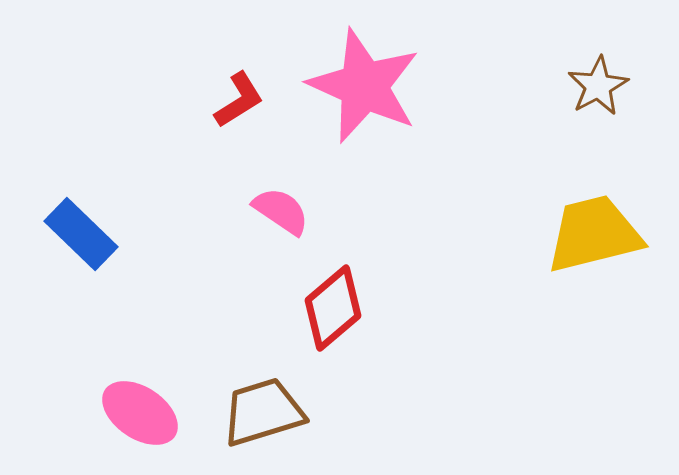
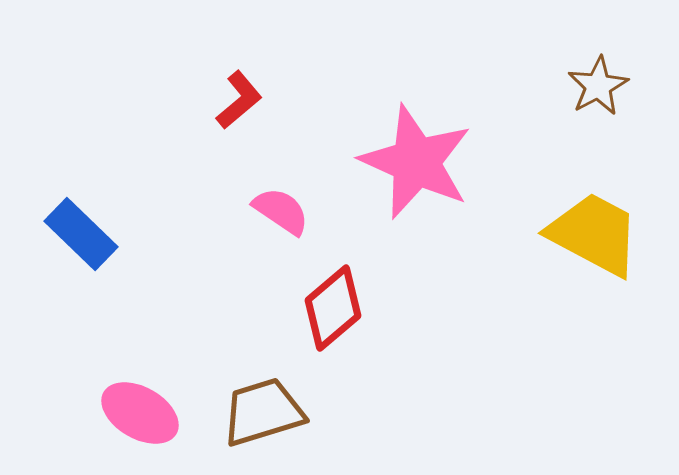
pink star: moved 52 px right, 76 px down
red L-shape: rotated 8 degrees counterclockwise
yellow trapezoid: rotated 42 degrees clockwise
pink ellipse: rotated 4 degrees counterclockwise
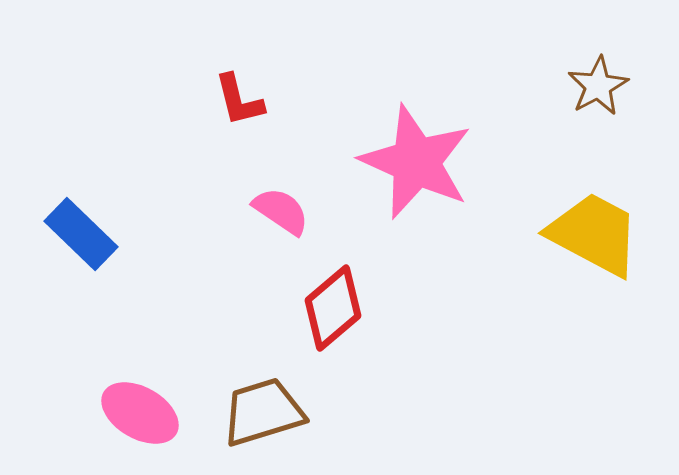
red L-shape: rotated 116 degrees clockwise
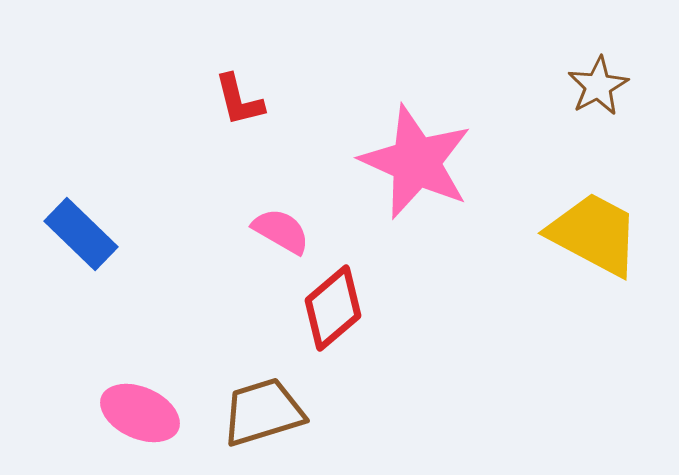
pink semicircle: moved 20 px down; rotated 4 degrees counterclockwise
pink ellipse: rotated 6 degrees counterclockwise
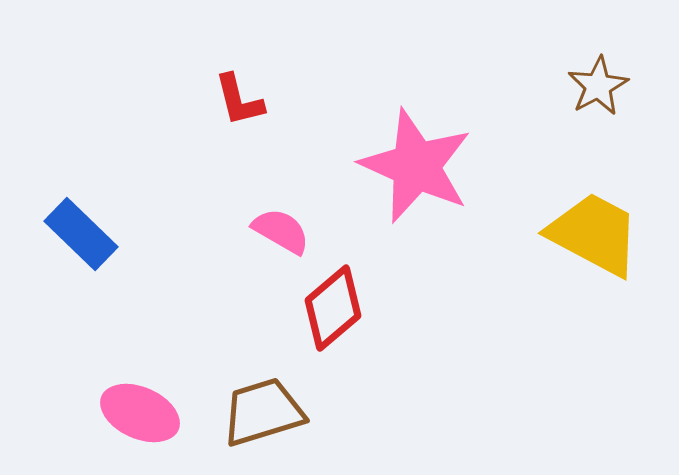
pink star: moved 4 px down
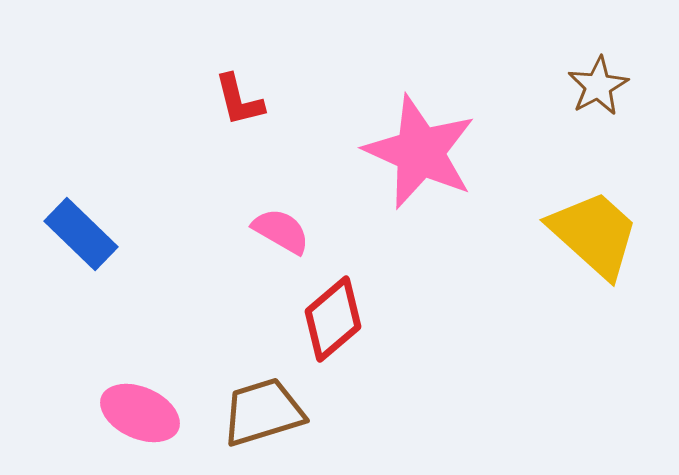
pink star: moved 4 px right, 14 px up
yellow trapezoid: rotated 14 degrees clockwise
red diamond: moved 11 px down
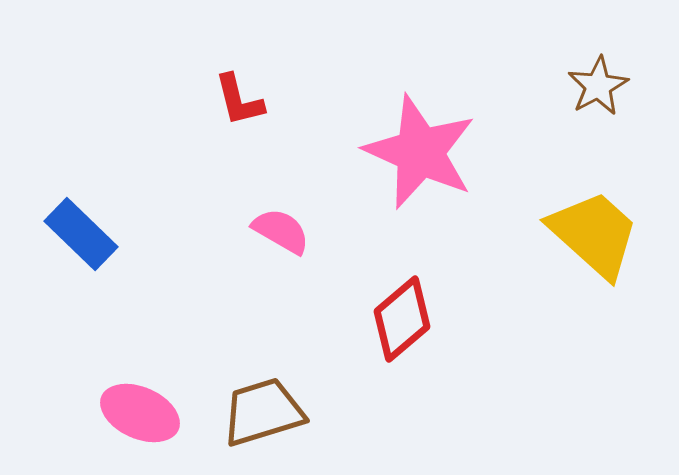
red diamond: moved 69 px right
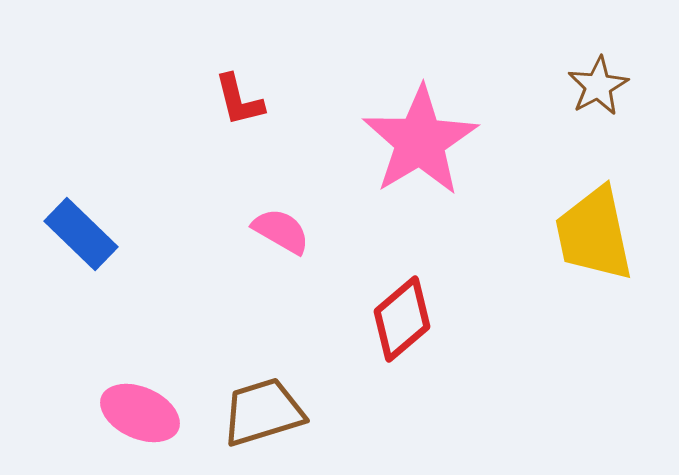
pink star: moved 11 px up; rotated 17 degrees clockwise
yellow trapezoid: rotated 144 degrees counterclockwise
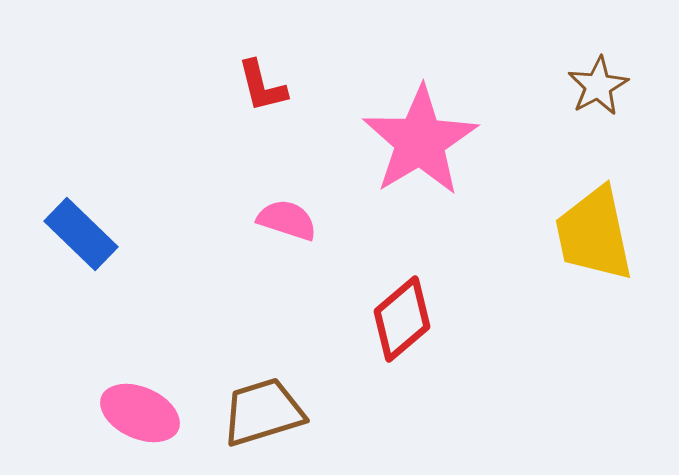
red L-shape: moved 23 px right, 14 px up
pink semicircle: moved 6 px right, 11 px up; rotated 12 degrees counterclockwise
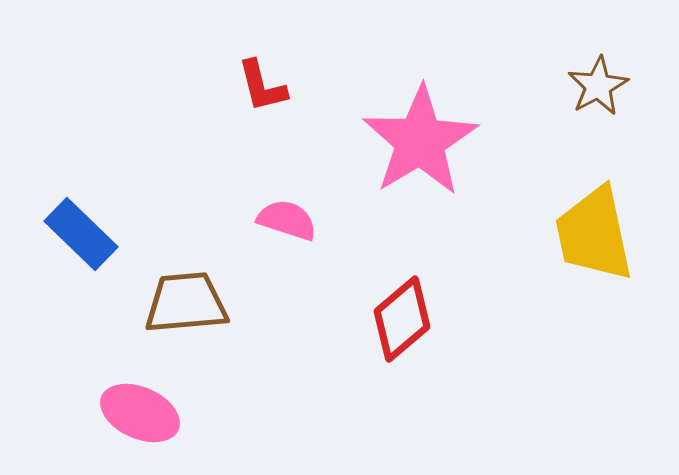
brown trapezoid: moved 77 px left, 109 px up; rotated 12 degrees clockwise
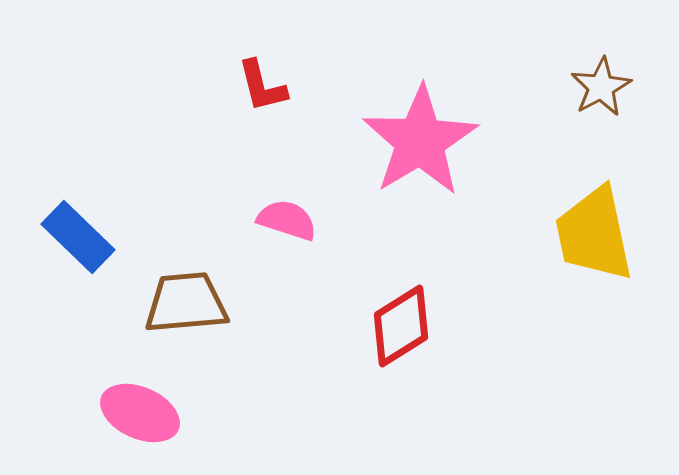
brown star: moved 3 px right, 1 px down
blue rectangle: moved 3 px left, 3 px down
red diamond: moved 1 px left, 7 px down; rotated 8 degrees clockwise
